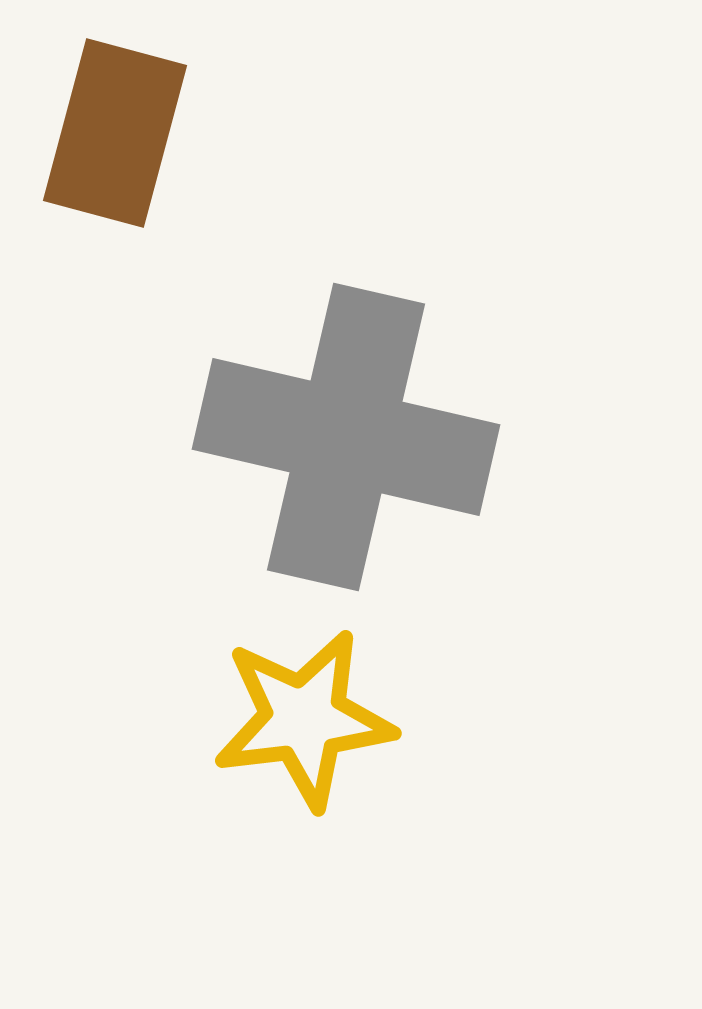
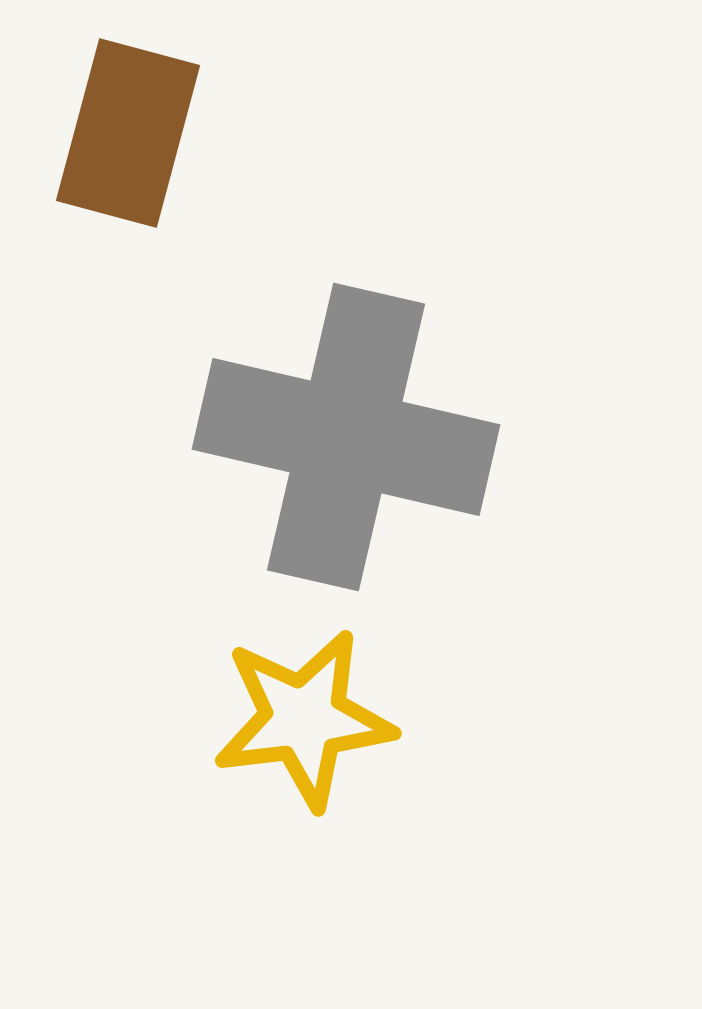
brown rectangle: moved 13 px right
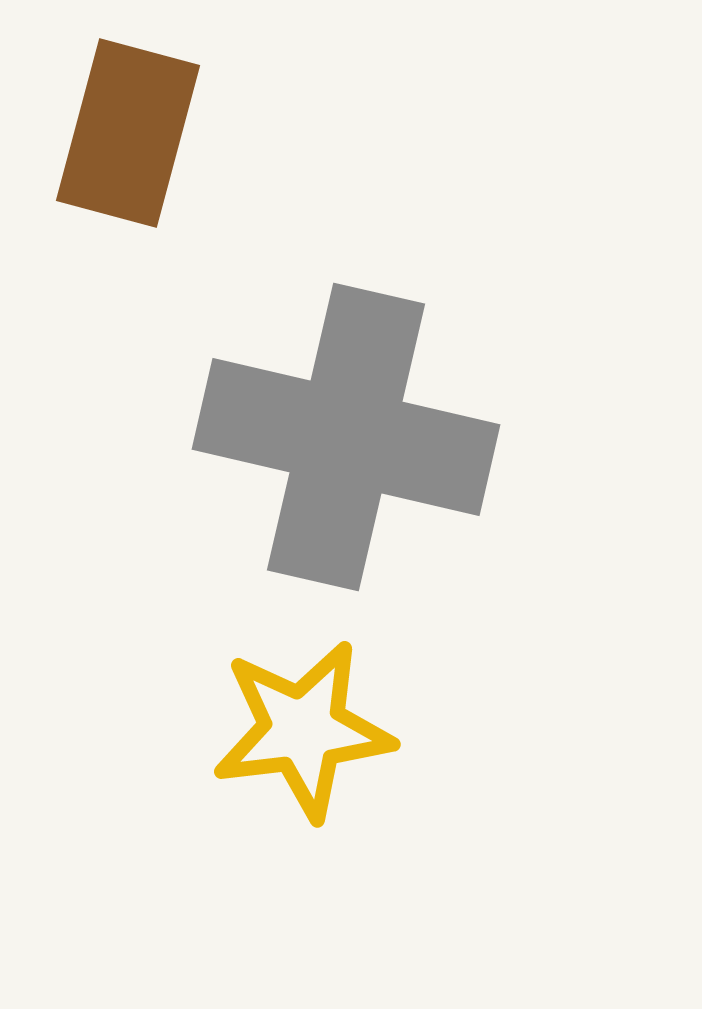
yellow star: moved 1 px left, 11 px down
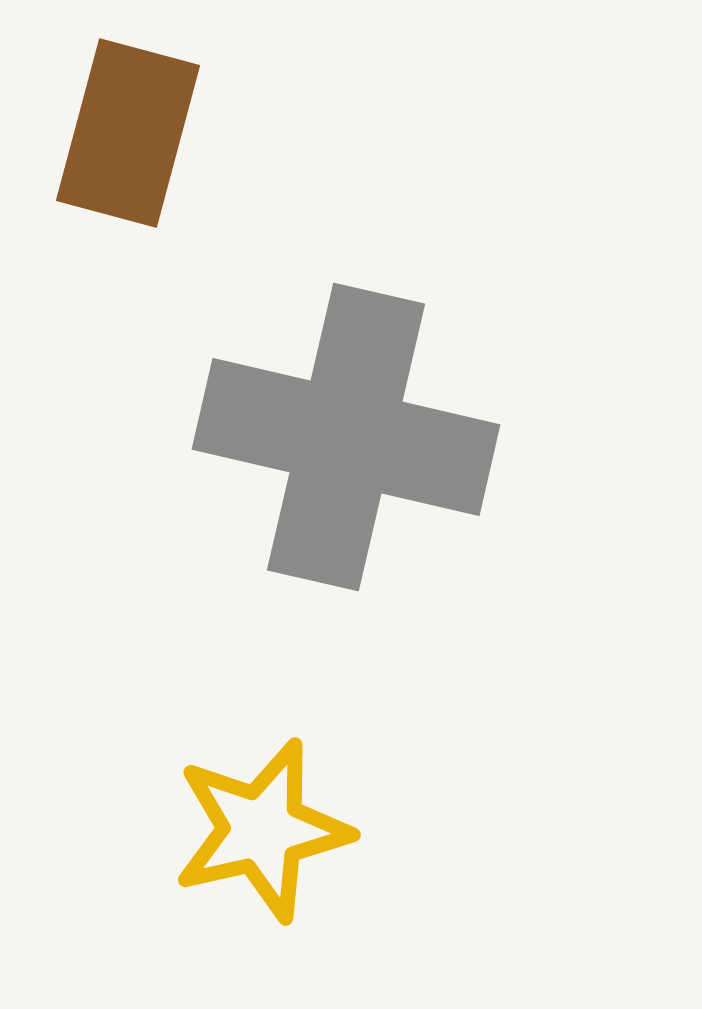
yellow star: moved 41 px left, 100 px down; rotated 6 degrees counterclockwise
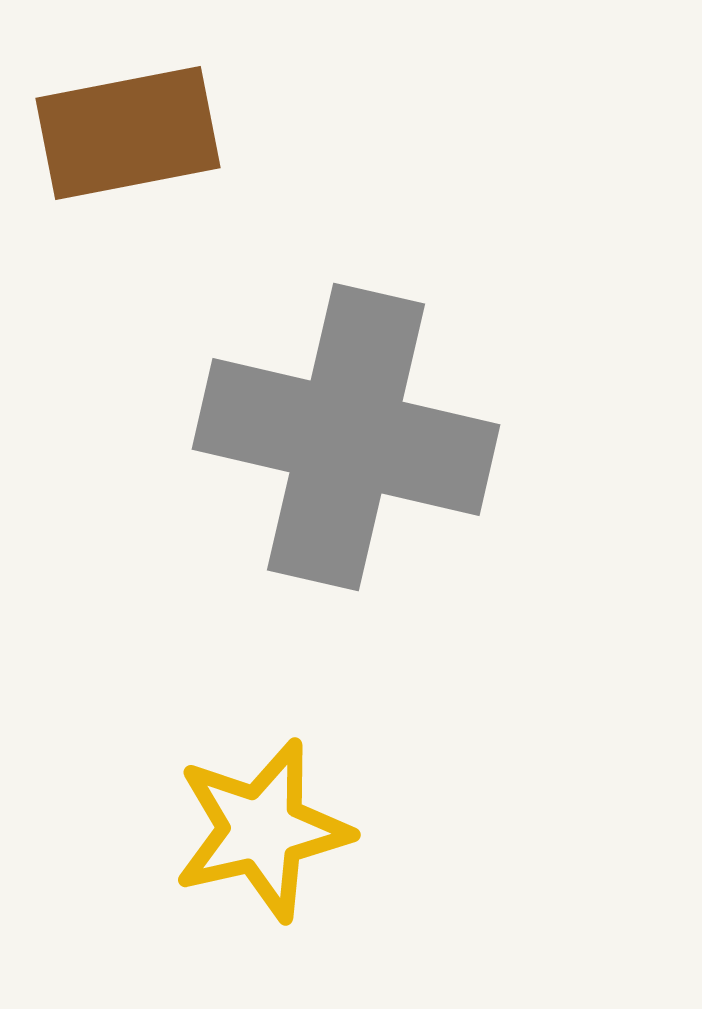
brown rectangle: rotated 64 degrees clockwise
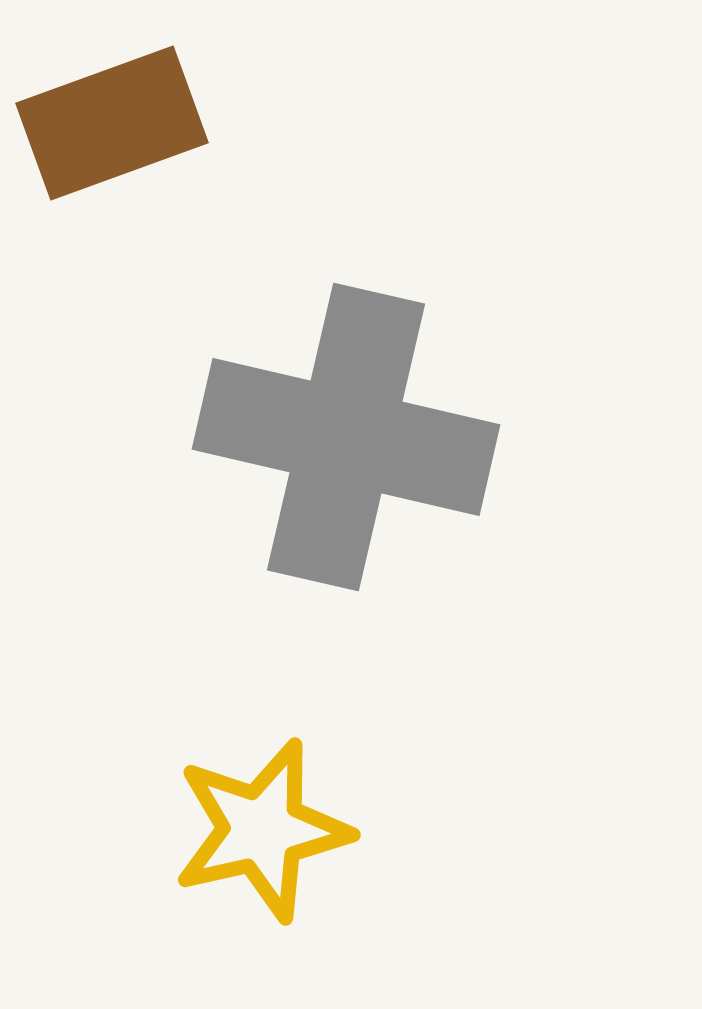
brown rectangle: moved 16 px left, 10 px up; rotated 9 degrees counterclockwise
